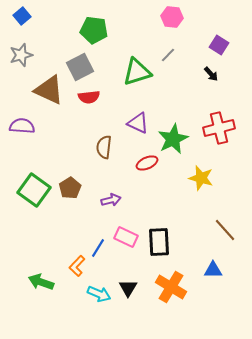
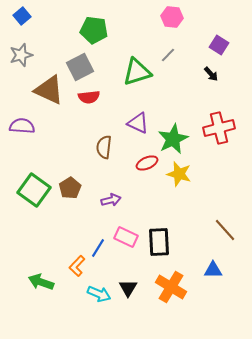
yellow star: moved 22 px left, 4 px up
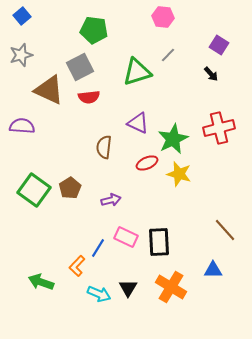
pink hexagon: moved 9 px left
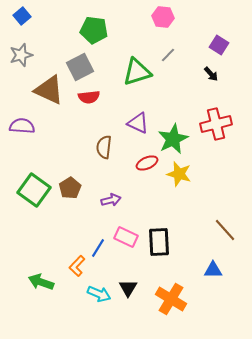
red cross: moved 3 px left, 4 px up
orange cross: moved 12 px down
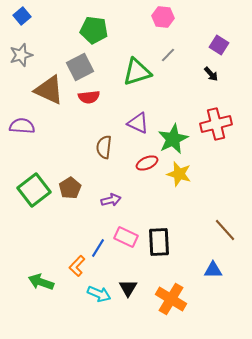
green square: rotated 16 degrees clockwise
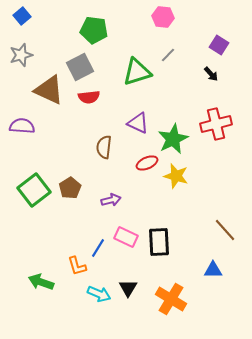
yellow star: moved 3 px left, 2 px down
orange L-shape: rotated 60 degrees counterclockwise
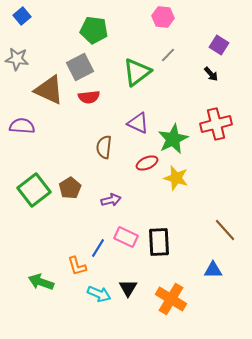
gray star: moved 4 px left, 4 px down; rotated 25 degrees clockwise
green triangle: rotated 20 degrees counterclockwise
yellow star: moved 2 px down
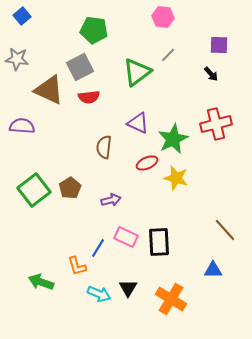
purple square: rotated 30 degrees counterclockwise
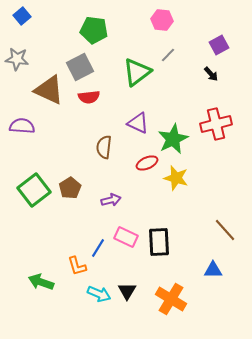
pink hexagon: moved 1 px left, 3 px down
purple square: rotated 30 degrees counterclockwise
black triangle: moved 1 px left, 3 px down
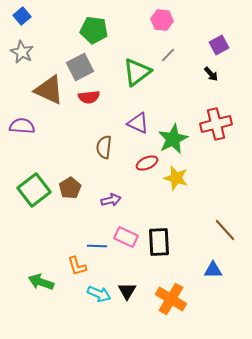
gray star: moved 5 px right, 7 px up; rotated 20 degrees clockwise
blue line: moved 1 px left, 2 px up; rotated 60 degrees clockwise
